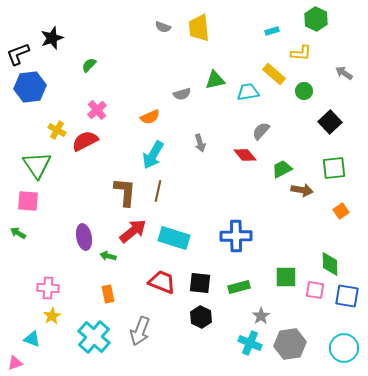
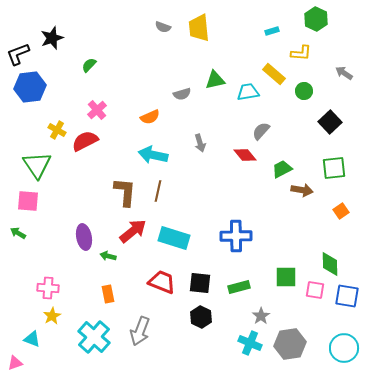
cyan arrow at (153, 155): rotated 72 degrees clockwise
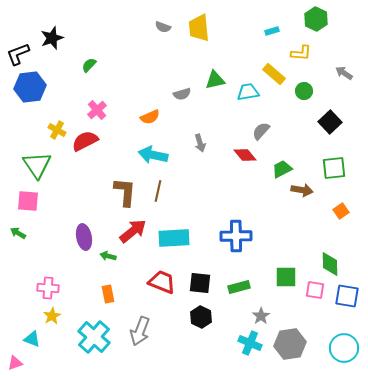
cyan rectangle at (174, 238): rotated 20 degrees counterclockwise
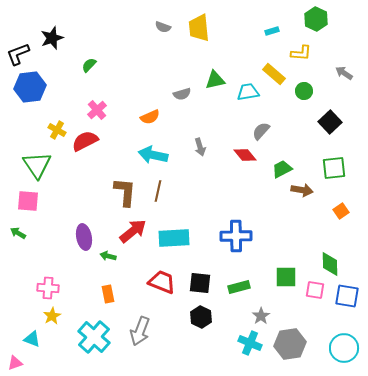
gray arrow at (200, 143): moved 4 px down
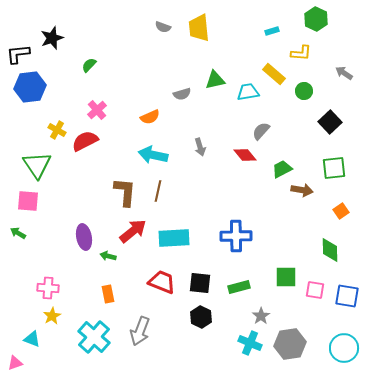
black L-shape at (18, 54): rotated 15 degrees clockwise
green diamond at (330, 264): moved 14 px up
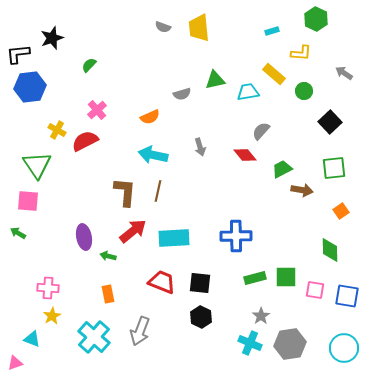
green rectangle at (239, 287): moved 16 px right, 9 px up
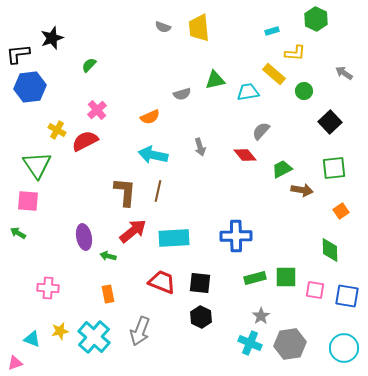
yellow L-shape at (301, 53): moved 6 px left
yellow star at (52, 316): moved 8 px right, 15 px down; rotated 18 degrees clockwise
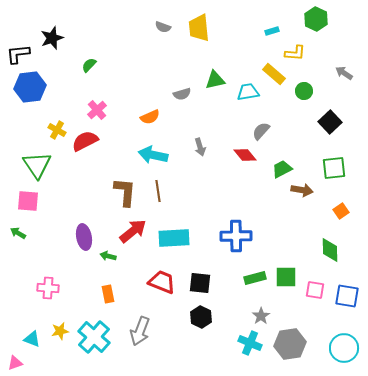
brown line at (158, 191): rotated 20 degrees counterclockwise
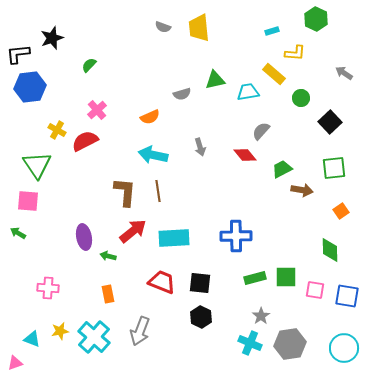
green circle at (304, 91): moved 3 px left, 7 px down
